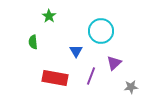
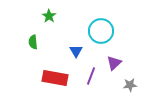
gray star: moved 1 px left, 2 px up
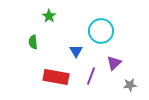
red rectangle: moved 1 px right, 1 px up
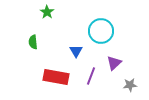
green star: moved 2 px left, 4 px up
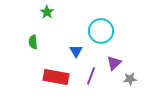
gray star: moved 6 px up
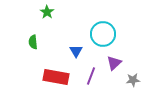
cyan circle: moved 2 px right, 3 px down
gray star: moved 3 px right, 1 px down
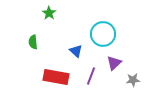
green star: moved 2 px right, 1 px down
blue triangle: rotated 16 degrees counterclockwise
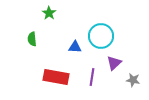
cyan circle: moved 2 px left, 2 px down
green semicircle: moved 1 px left, 3 px up
blue triangle: moved 1 px left, 4 px up; rotated 40 degrees counterclockwise
purple line: moved 1 px right, 1 px down; rotated 12 degrees counterclockwise
gray star: rotated 16 degrees clockwise
